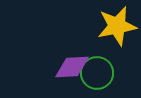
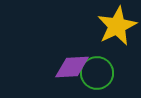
yellow star: rotated 15 degrees counterclockwise
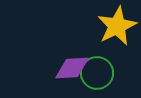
purple diamond: moved 1 px down
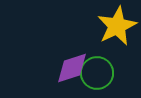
purple diamond: rotated 15 degrees counterclockwise
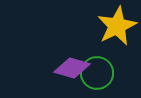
purple diamond: rotated 33 degrees clockwise
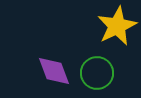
purple diamond: moved 18 px left, 3 px down; rotated 54 degrees clockwise
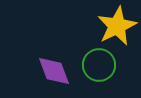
green circle: moved 2 px right, 8 px up
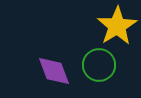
yellow star: rotated 6 degrees counterclockwise
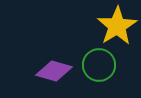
purple diamond: rotated 54 degrees counterclockwise
